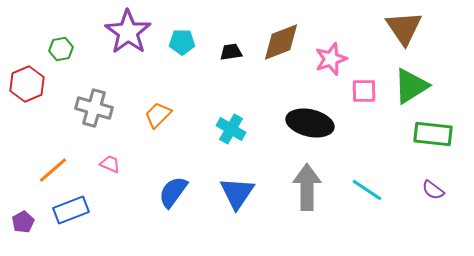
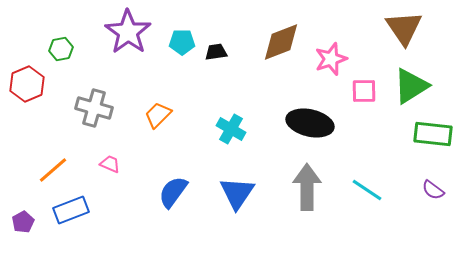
black trapezoid: moved 15 px left
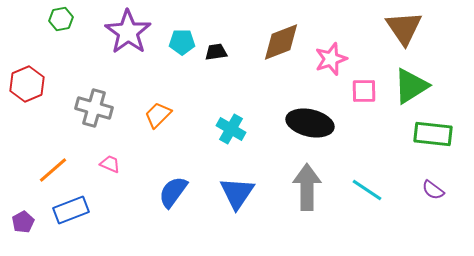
green hexagon: moved 30 px up
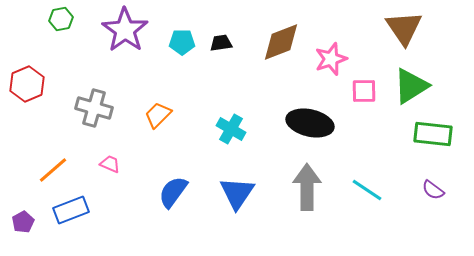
purple star: moved 3 px left, 2 px up
black trapezoid: moved 5 px right, 9 px up
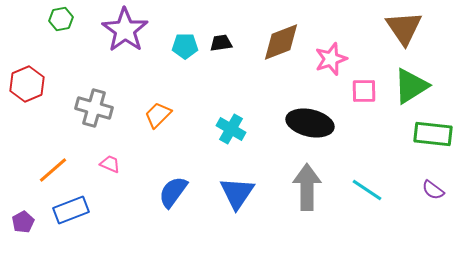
cyan pentagon: moved 3 px right, 4 px down
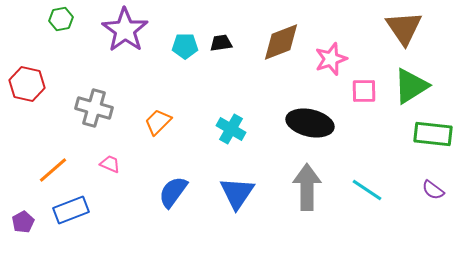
red hexagon: rotated 24 degrees counterclockwise
orange trapezoid: moved 7 px down
